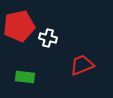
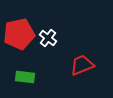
red pentagon: moved 8 px down
white cross: rotated 24 degrees clockwise
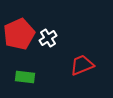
red pentagon: rotated 12 degrees counterclockwise
white cross: rotated 18 degrees clockwise
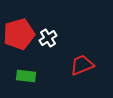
red pentagon: rotated 8 degrees clockwise
green rectangle: moved 1 px right, 1 px up
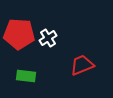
red pentagon: rotated 20 degrees clockwise
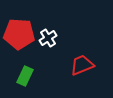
green rectangle: moved 1 px left; rotated 72 degrees counterclockwise
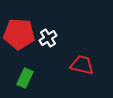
red trapezoid: rotated 35 degrees clockwise
green rectangle: moved 2 px down
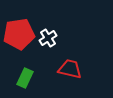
red pentagon: rotated 12 degrees counterclockwise
red trapezoid: moved 12 px left, 4 px down
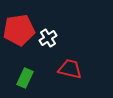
red pentagon: moved 4 px up
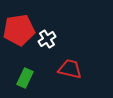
white cross: moved 1 px left, 1 px down
